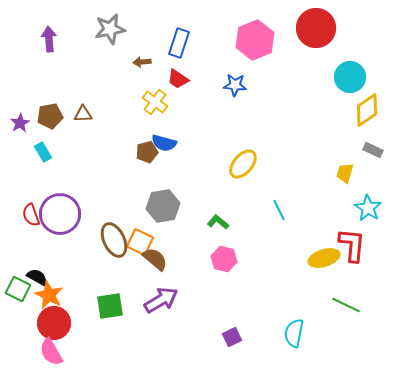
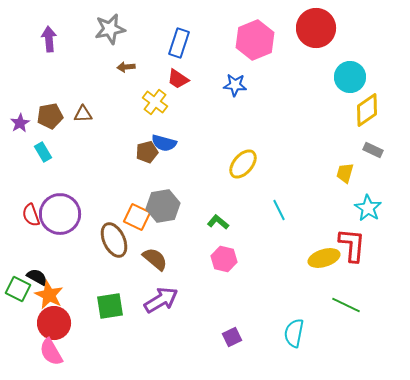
brown arrow at (142, 62): moved 16 px left, 5 px down
orange square at (140, 242): moved 3 px left, 25 px up
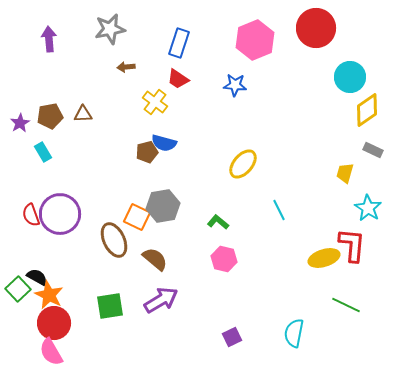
green square at (18, 289): rotated 20 degrees clockwise
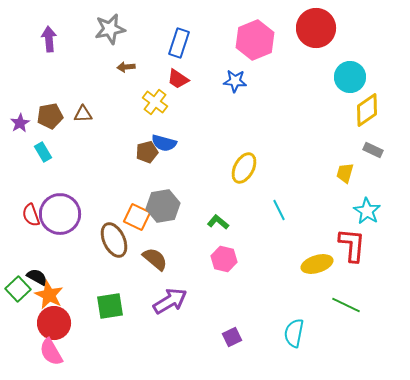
blue star at (235, 85): moved 4 px up
yellow ellipse at (243, 164): moved 1 px right, 4 px down; rotated 12 degrees counterclockwise
cyan star at (368, 208): moved 1 px left, 3 px down
yellow ellipse at (324, 258): moved 7 px left, 6 px down
purple arrow at (161, 300): moved 9 px right, 1 px down
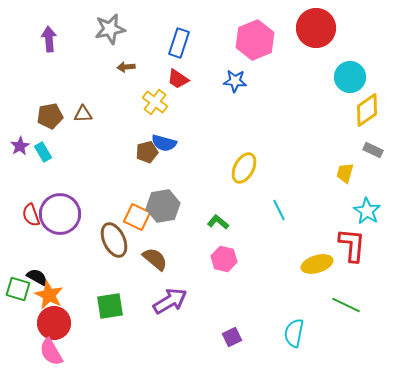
purple star at (20, 123): moved 23 px down
green square at (18, 289): rotated 30 degrees counterclockwise
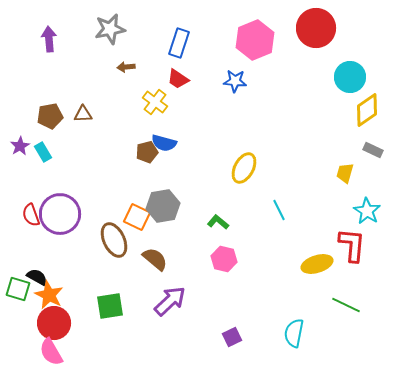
purple arrow at (170, 301): rotated 12 degrees counterclockwise
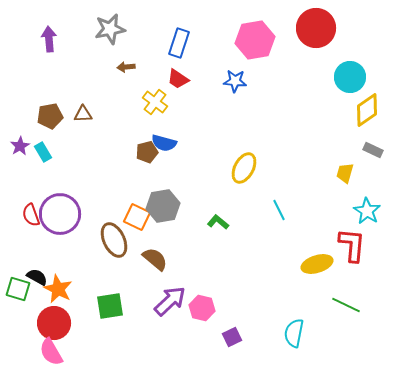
pink hexagon at (255, 40): rotated 12 degrees clockwise
pink hexagon at (224, 259): moved 22 px left, 49 px down
orange star at (49, 295): moved 9 px right, 6 px up
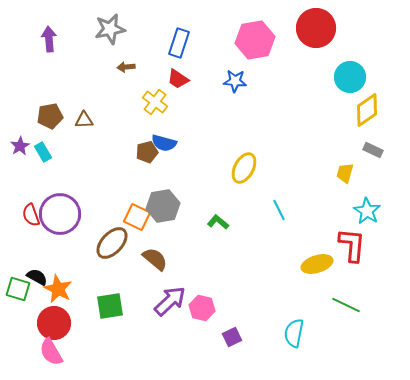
brown triangle at (83, 114): moved 1 px right, 6 px down
brown ellipse at (114, 240): moved 2 px left, 3 px down; rotated 68 degrees clockwise
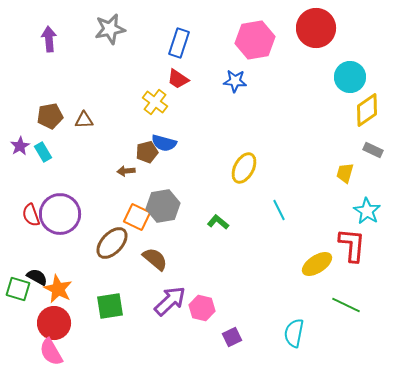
brown arrow at (126, 67): moved 104 px down
yellow ellipse at (317, 264): rotated 16 degrees counterclockwise
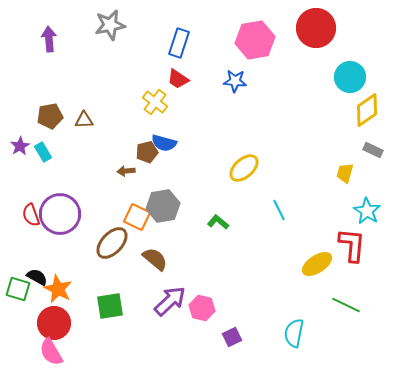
gray star at (110, 29): moved 4 px up
yellow ellipse at (244, 168): rotated 20 degrees clockwise
